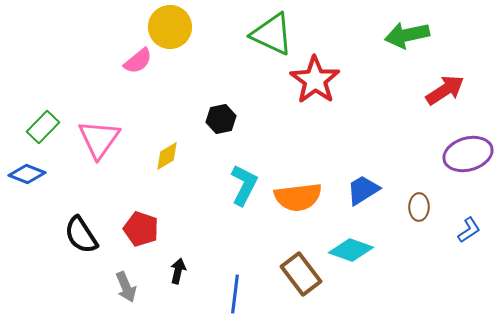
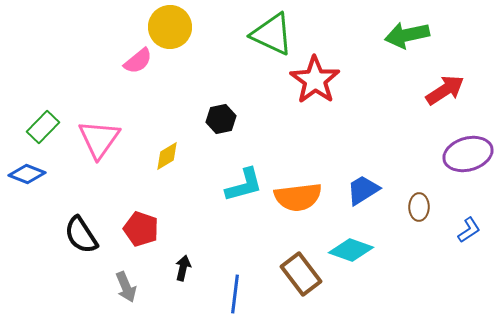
cyan L-shape: rotated 48 degrees clockwise
black arrow: moved 5 px right, 3 px up
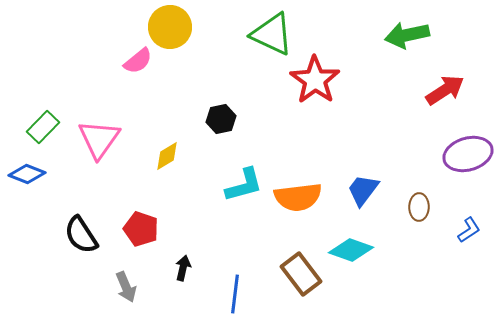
blue trapezoid: rotated 21 degrees counterclockwise
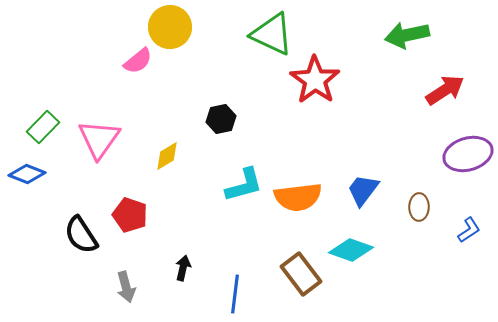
red pentagon: moved 11 px left, 14 px up
gray arrow: rotated 8 degrees clockwise
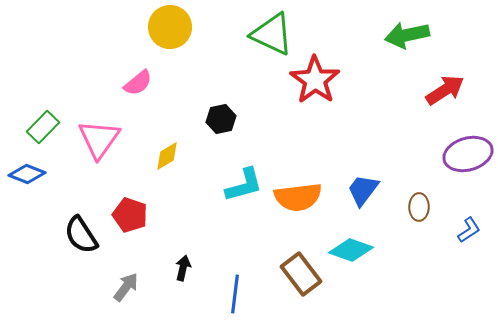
pink semicircle: moved 22 px down
gray arrow: rotated 128 degrees counterclockwise
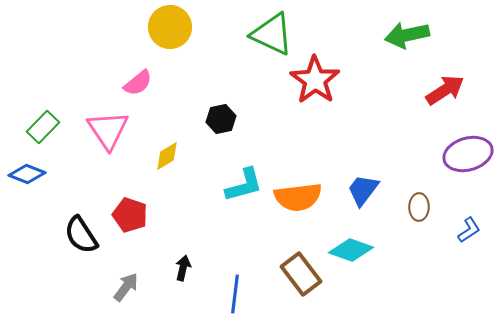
pink triangle: moved 9 px right, 9 px up; rotated 9 degrees counterclockwise
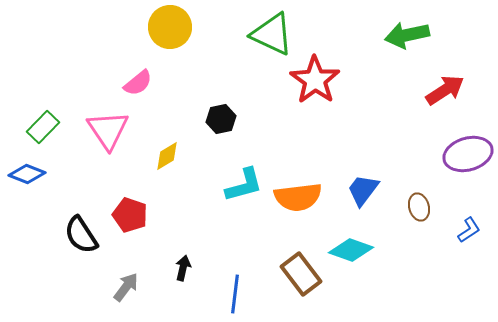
brown ellipse: rotated 16 degrees counterclockwise
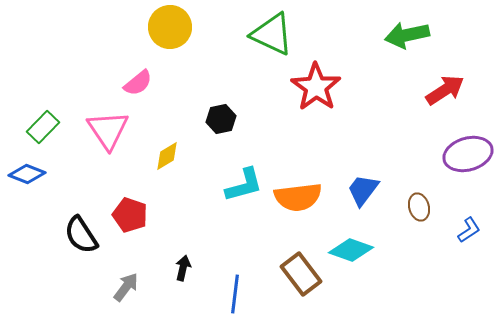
red star: moved 1 px right, 7 px down
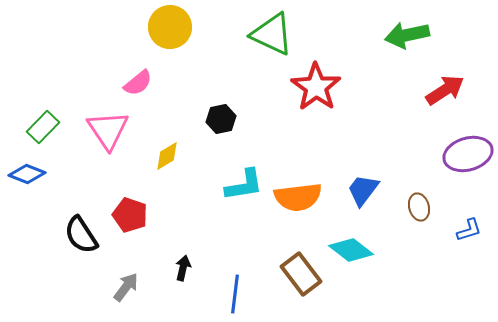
cyan L-shape: rotated 6 degrees clockwise
blue L-shape: rotated 16 degrees clockwise
cyan diamond: rotated 18 degrees clockwise
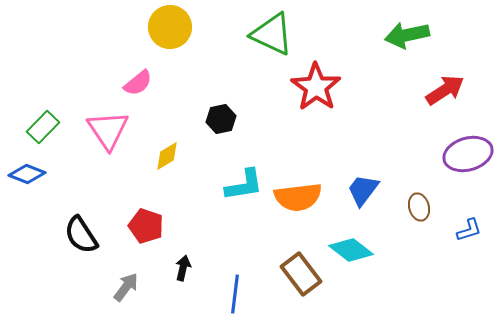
red pentagon: moved 16 px right, 11 px down
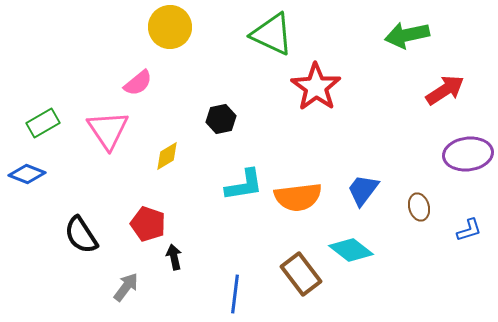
green rectangle: moved 4 px up; rotated 16 degrees clockwise
purple ellipse: rotated 9 degrees clockwise
red pentagon: moved 2 px right, 2 px up
black arrow: moved 9 px left, 11 px up; rotated 25 degrees counterclockwise
